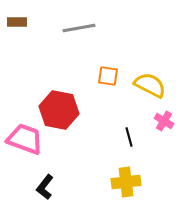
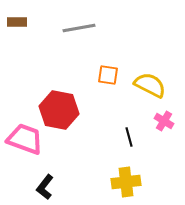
orange square: moved 1 px up
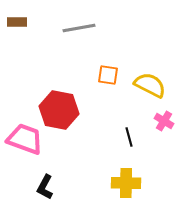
yellow cross: moved 1 px down; rotated 8 degrees clockwise
black L-shape: rotated 10 degrees counterclockwise
